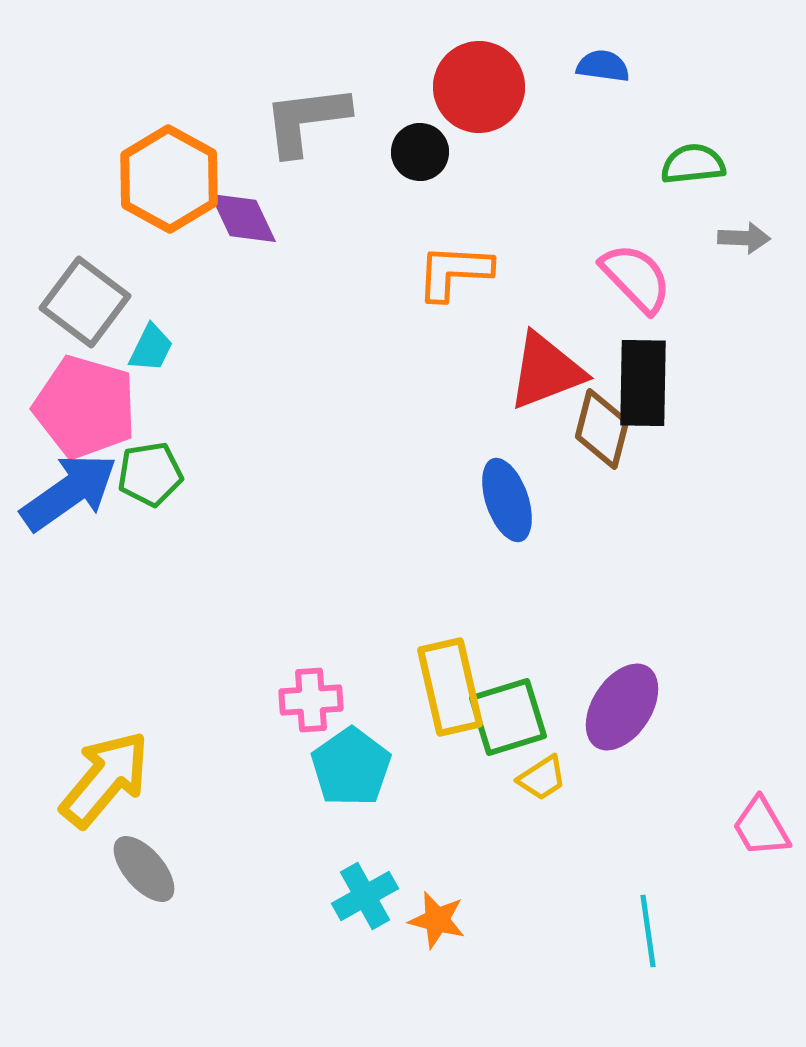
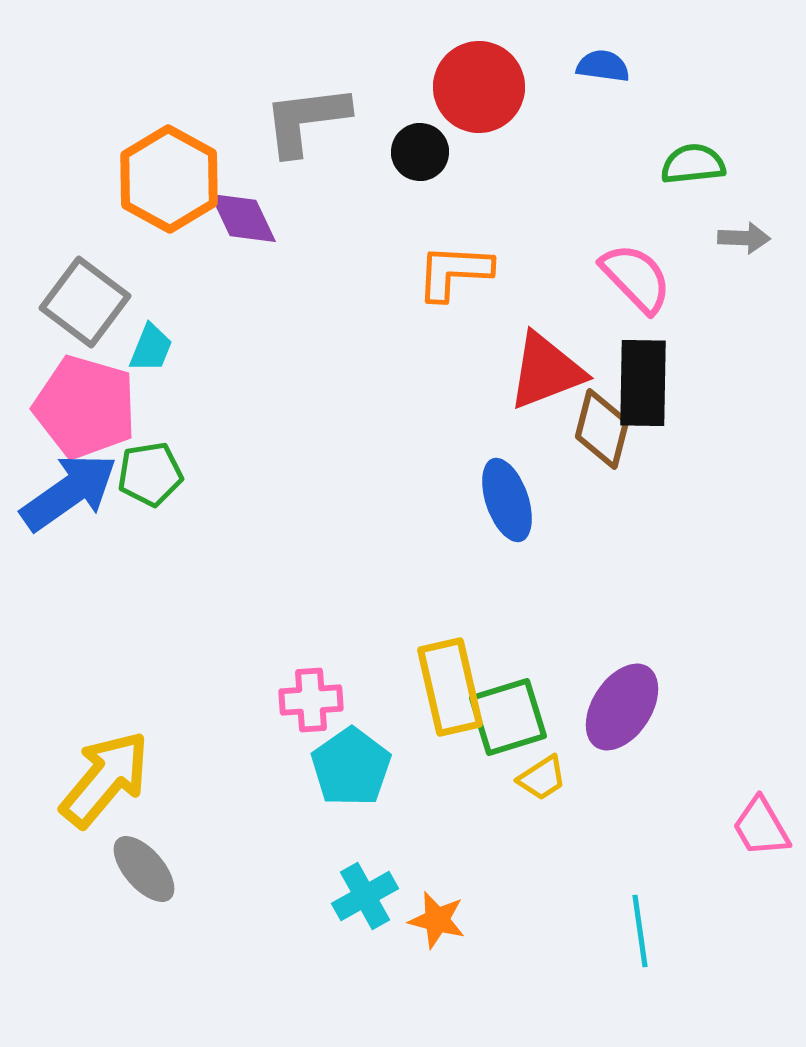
cyan trapezoid: rotated 4 degrees counterclockwise
cyan line: moved 8 px left
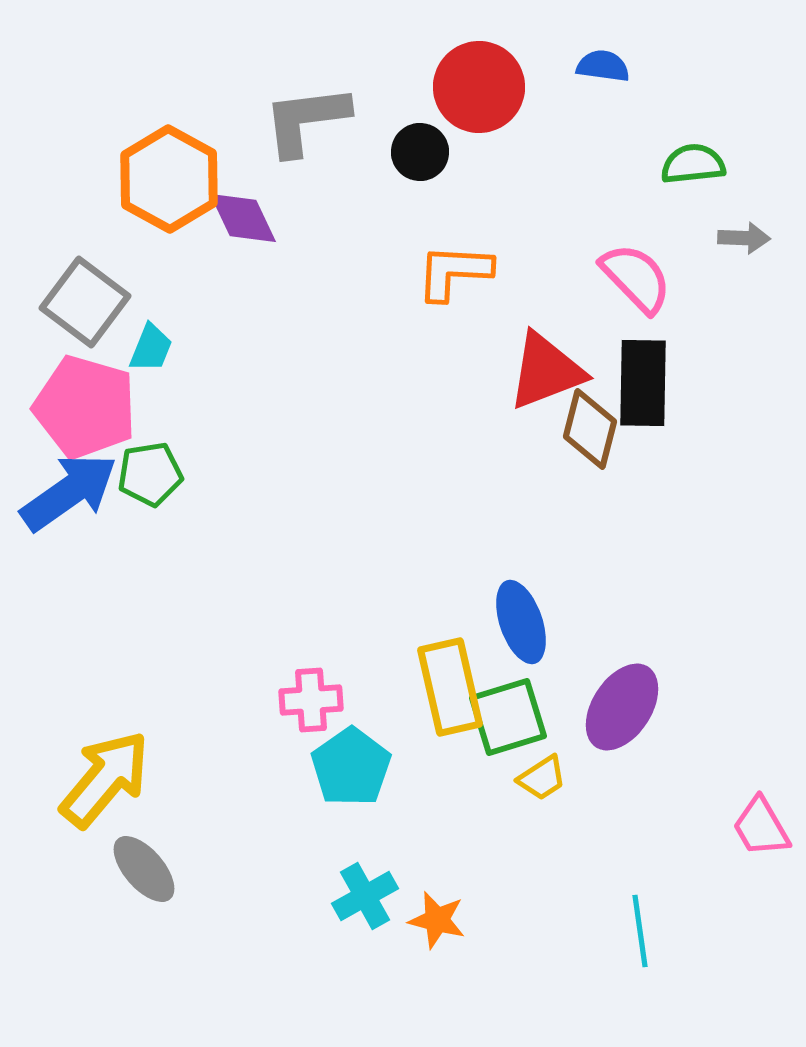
brown diamond: moved 12 px left
blue ellipse: moved 14 px right, 122 px down
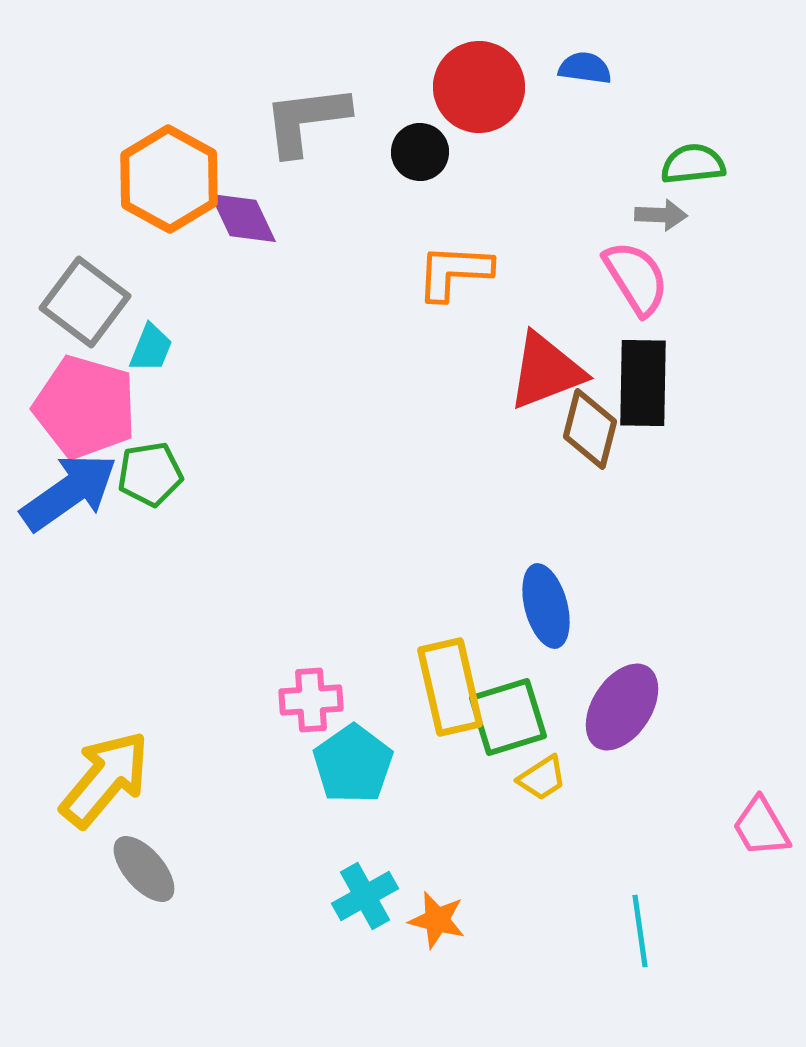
blue semicircle: moved 18 px left, 2 px down
gray arrow: moved 83 px left, 23 px up
pink semicircle: rotated 12 degrees clockwise
blue ellipse: moved 25 px right, 16 px up; rotated 4 degrees clockwise
cyan pentagon: moved 2 px right, 3 px up
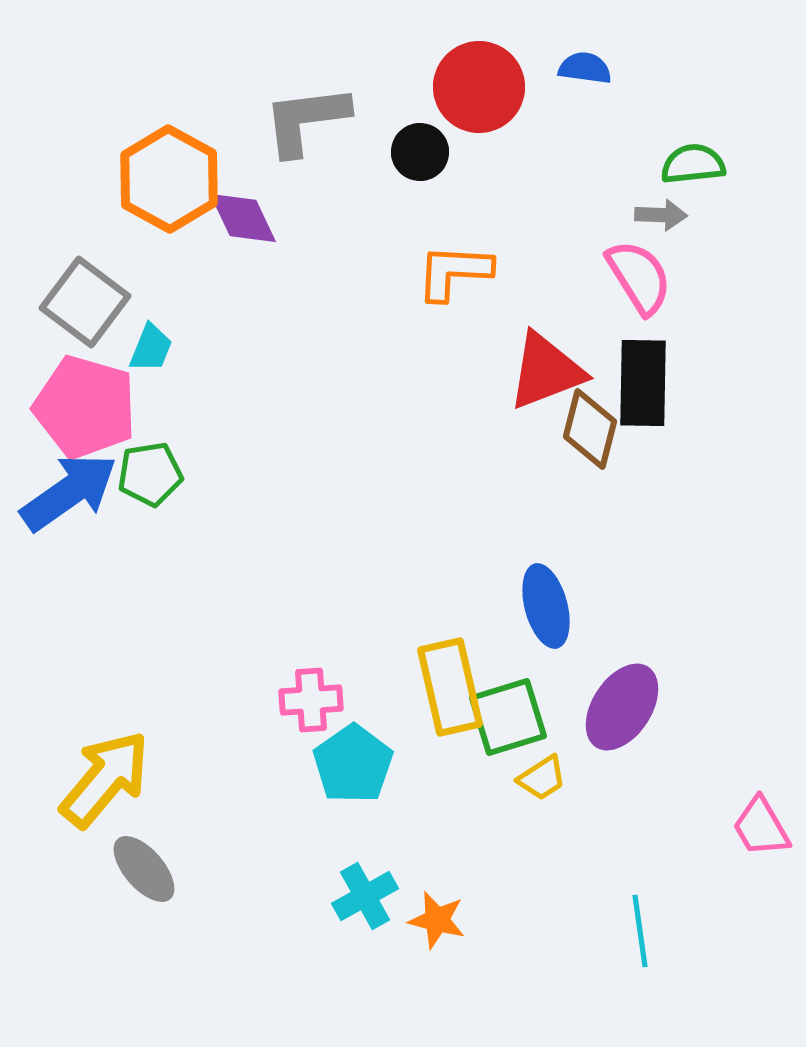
pink semicircle: moved 3 px right, 1 px up
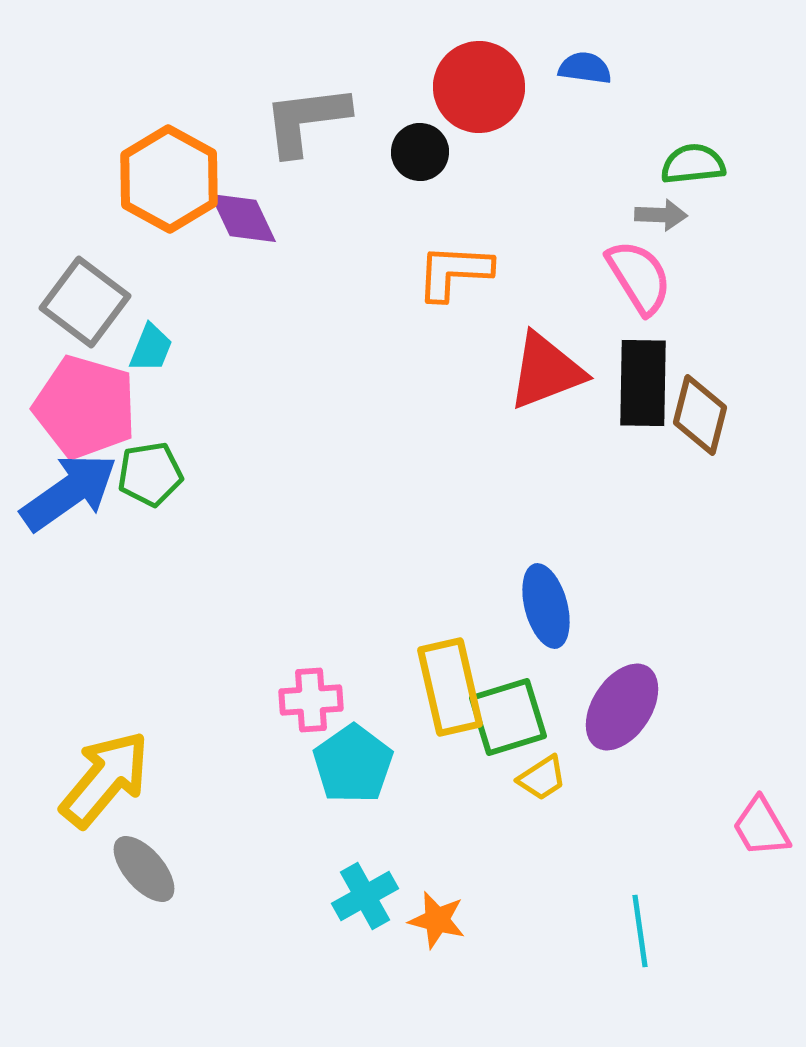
brown diamond: moved 110 px right, 14 px up
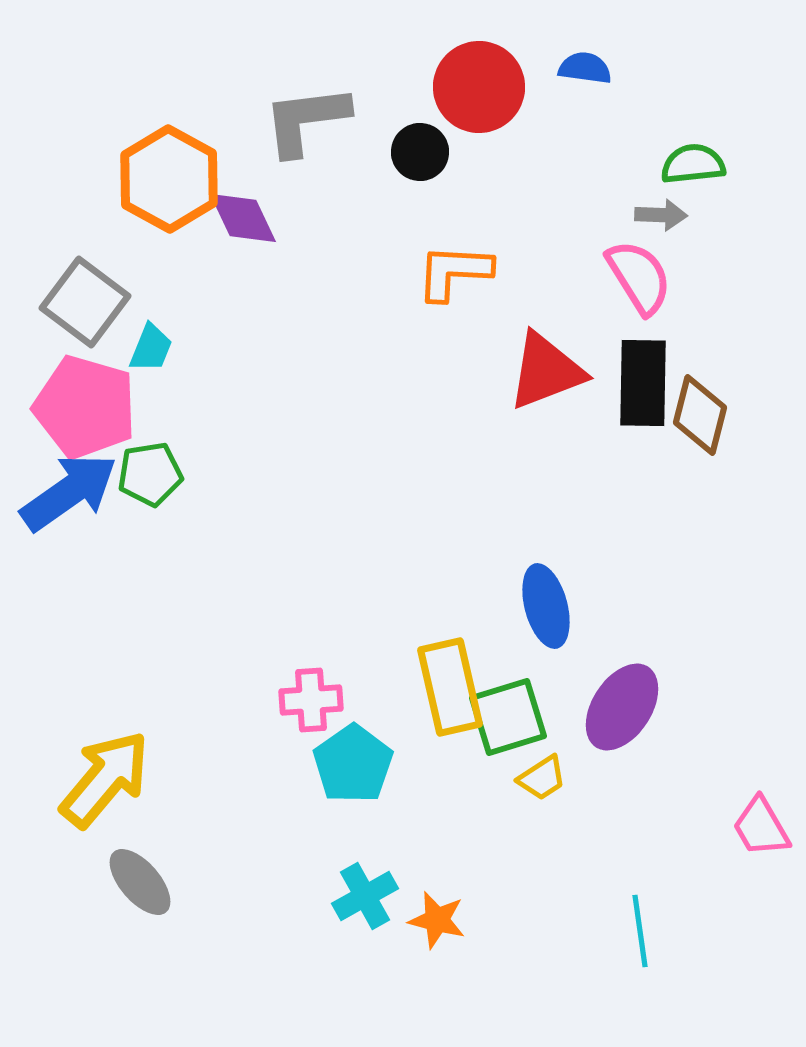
gray ellipse: moved 4 px left, 13 px down
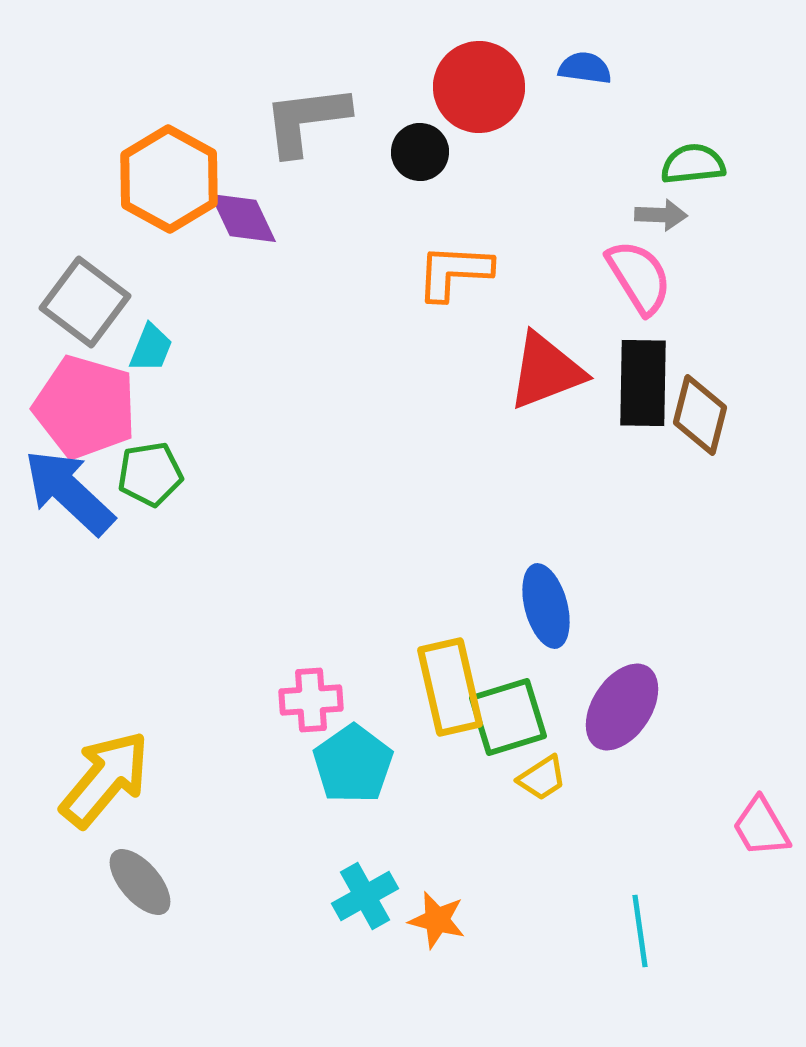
blue arrow: rotated 102 degrees counterclockwise
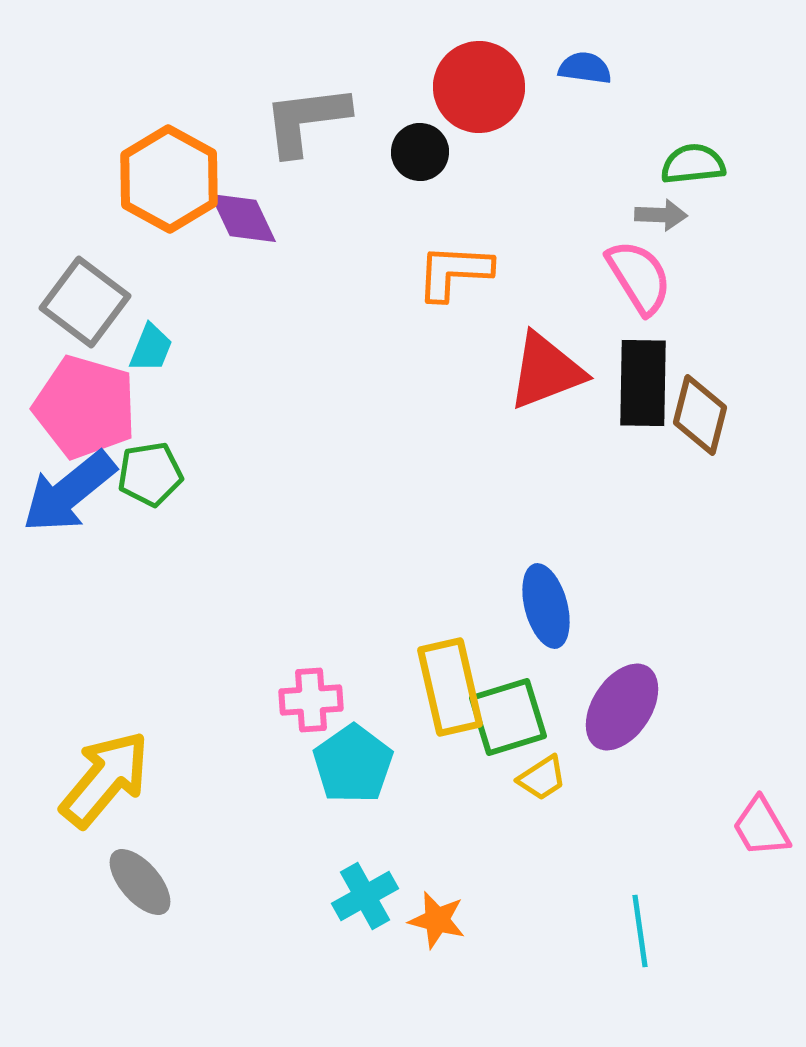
blue arrow: rotated 82 degrees counterclockwise
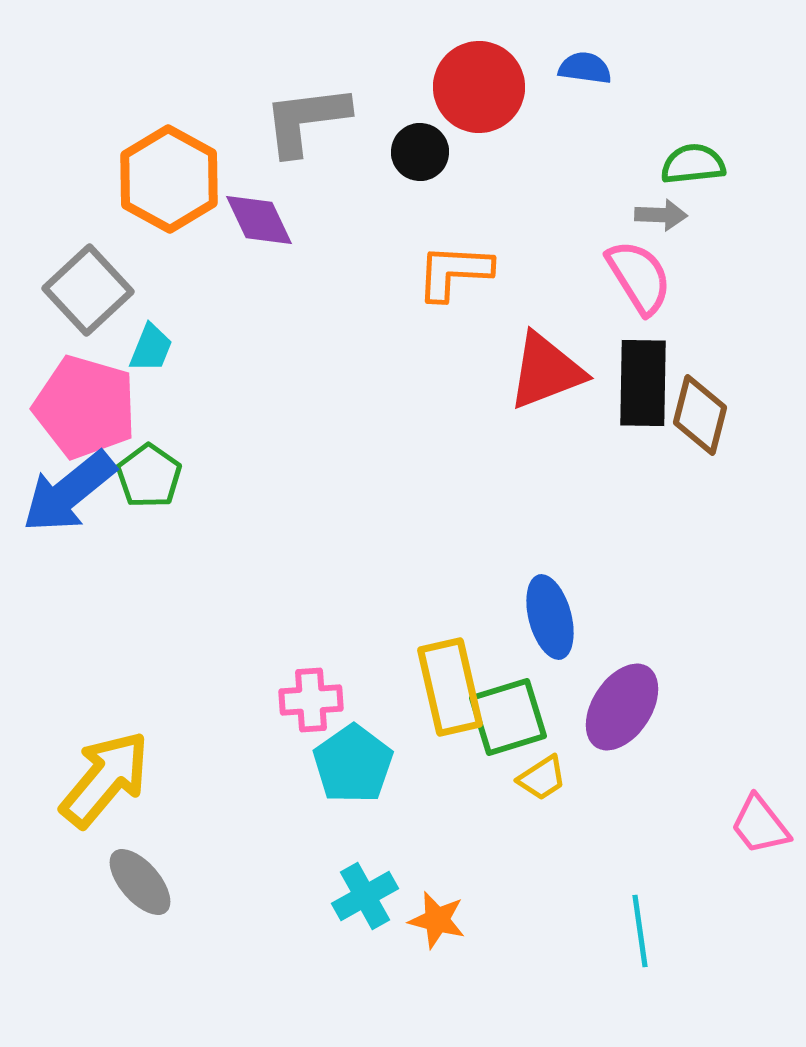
purple diamond: moved 16 px right, 2 px down
gray square: moved 3 px right, 12 px up; rotated 10 degrees clockwise
green pentagon: moved 1 px left, 2 px down; rotated 28 degrees counterclockwise
blue ellipse: moved 4 px right, 11 px down
pink trapezoid: moved 1 px left, 2 px up; rotated 8 degrees counterclockwise
